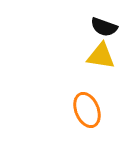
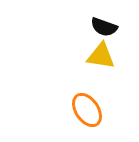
orange ellipse: rotated 12 degrees counterclockwise
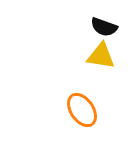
orange ellipse: moved 5 px left
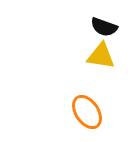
orange ellipse: moved 5 px right, 2 px down
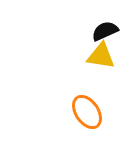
black semicircle: moved 1 px right, 4 px down; rotated 136 degrees clockwise
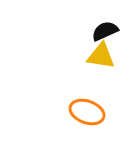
orange ellipse: rotated 36 degrees counterclockwise
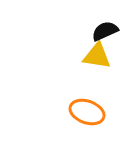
yellow triangle: moved 4 px left
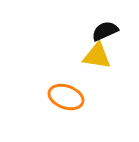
orange ellipse: moved 21 px left, 15 px up
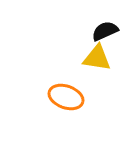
yellow triangle: moved 2 px down
